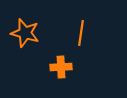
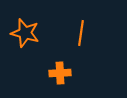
orange cross: moved 1 px left, 6 px down
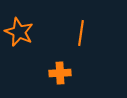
orange star: moved 6 px left, 1 px up; rotated 8 degrees clockwise
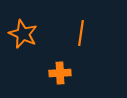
orange star: moved 4 px right, 2 px down
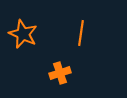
orange cross: rotated 15 degrees counterclockwise
